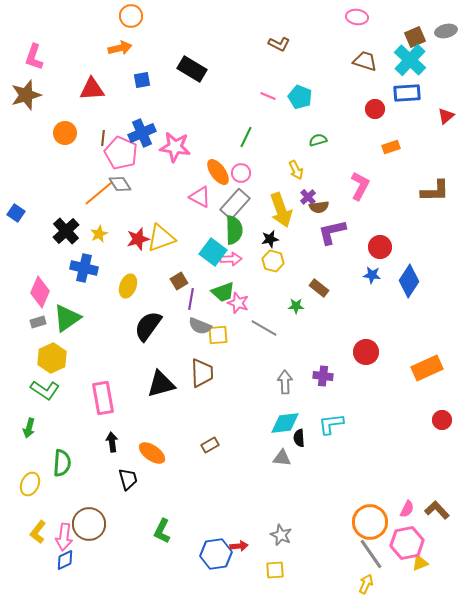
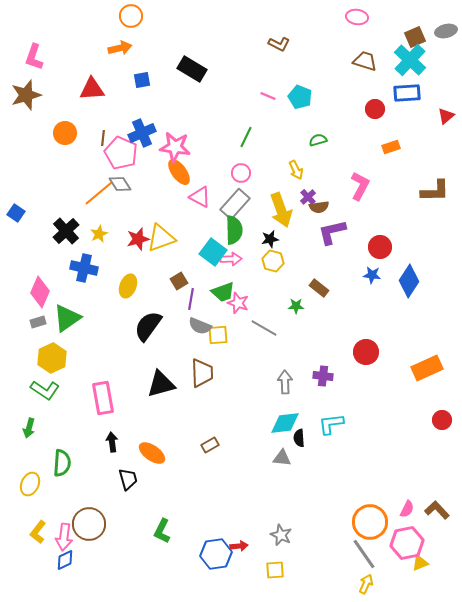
orange ellipse at (218, 172): moved 39 px left
gray line at (371, 554): moved 7 px left
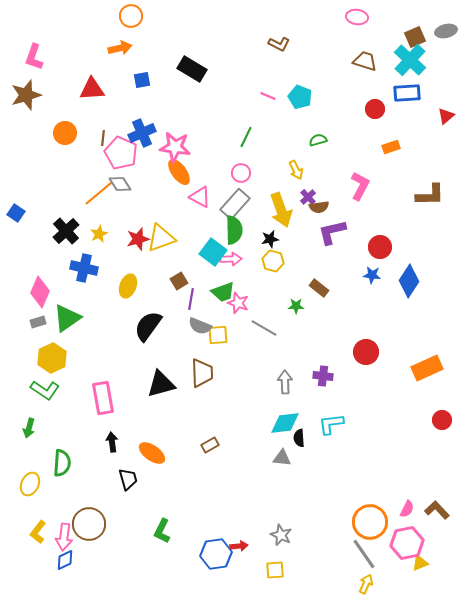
brown L-shape at (435, 191): moved 5 px left, 4 px down
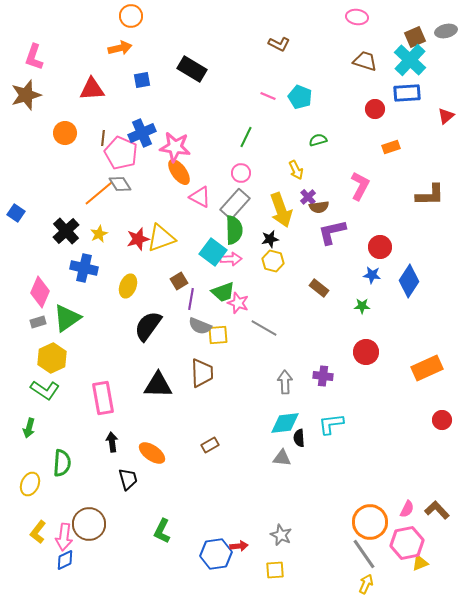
green star at (296, 306): moved 66 px right
black triangle at (161, 384): moved 3 px left, 1 px down; rotated 16 degrees clockwise
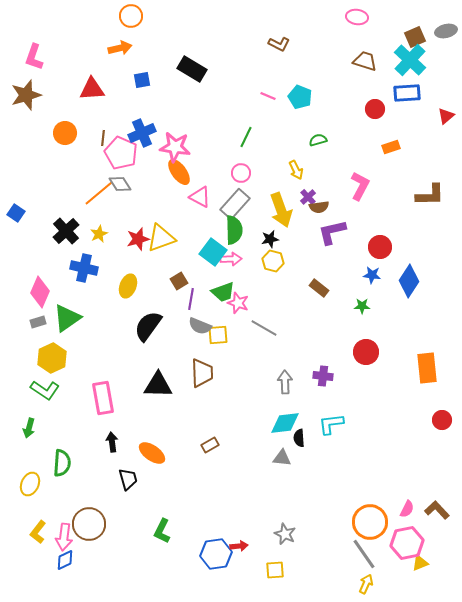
orange rectangle at (427, 368): rotated 72 degrees counterclockwise
gray star at (281, 535): moved 4 px right, 1 px up
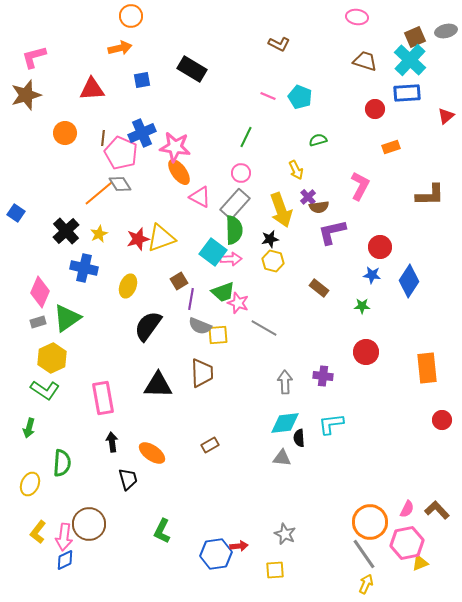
pink L-shape at (34, 57): rotated 56 degrees clockwise
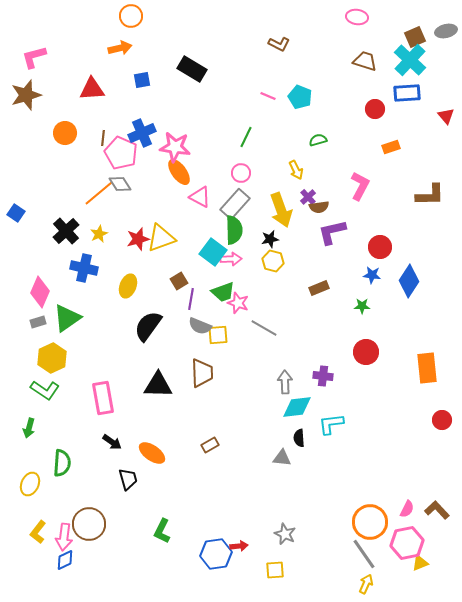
red triangle at (446, 116): rotated 30 degrees counterclockwise
brown rectangle at (319, 288): rotated 60 degrees counterclockwise
cyan diamond at (285, 423): moved 12 px right, 16 px up
black arrow at (112, 442): rotated 132 degrees clockwise
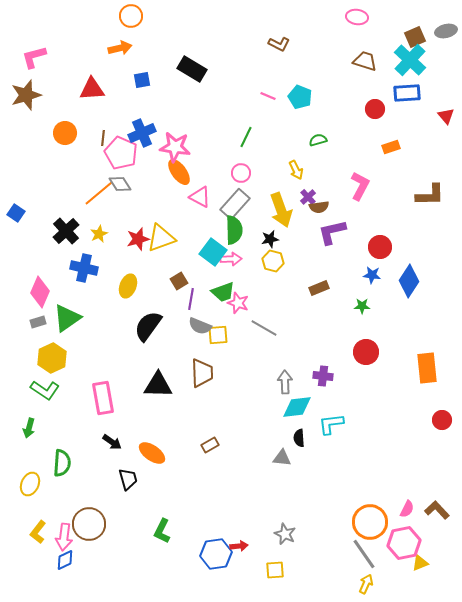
pink hexagon at (407, 543): moved 3 px left
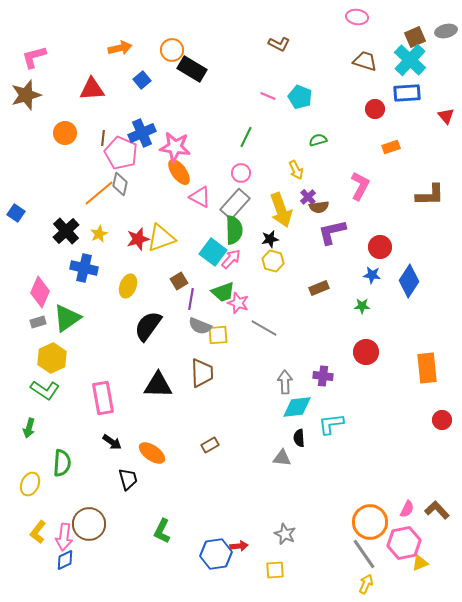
orange circle at (131, 16): moved 41 px right, 34 px down
blue square at (142, 80): rotated 30 degrees counterclockwise
gray diamond at (120, 184): rotated 45 degrees clockwise
pink arrow at (231, 259): rotated 45 degrees counterclockwise
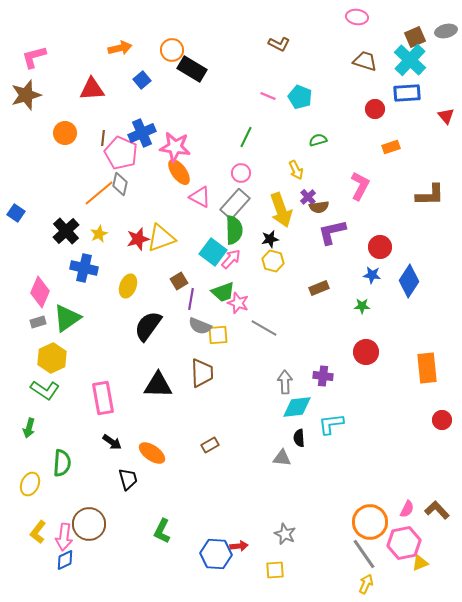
blue hexagon at (216, 554): rotated 12 degrees clockwise
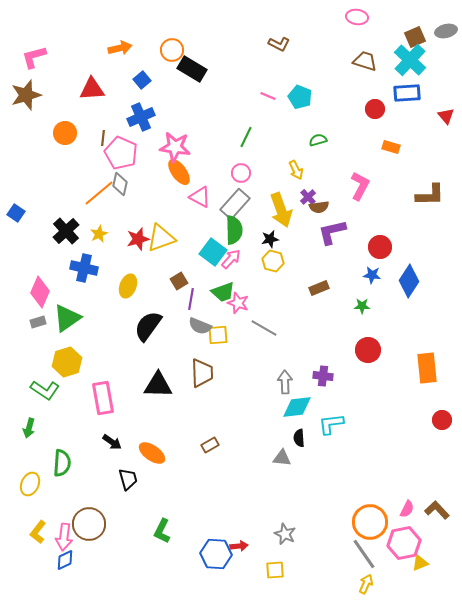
blue cross at (142, 133): moved 1 px left, 16 px up
orange rectangle at (391, 147): rotated 36 degrees clockwise
red circle at (366, 352): moved 2 px right, 2 px up
yellow hexagon at (52, 358): moved 15 px right, 4 px down; rotated 8 degrees clockwise
